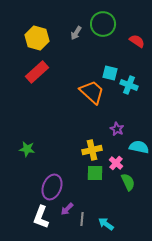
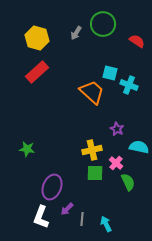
cyan arrow: rotated 28 degrees clockwise
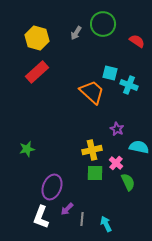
green star: rotated 21 degrees counterclockwise
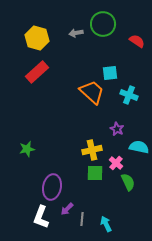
gray arrow: rotated 48 degrees clockwise
cyan square: rotated 21 degrees counterclockwise
cyan cross: moved 10 px down
purple ellipse: rotated 10 degrees counterclockwise
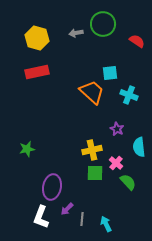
red rectangle: rotated 30 degrees clockwise
cyan semicircle: rotated 108 degrees counterclockwise
green semicircle: rotated 18 degrees counterclockwise
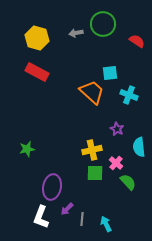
red rectangle: rotated 40 degrees clockwise
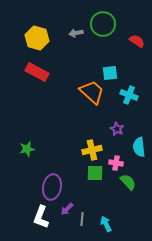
pink cross: rotated 32 degrees counterclockwise
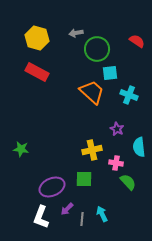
green circle: moved 6 px left, 25 px down
green star: moved 6 px left; rotated 21 degrees clockwise
green square: moved 11 px left, 6 px down
purple ellipse: rotated 55 degrees clockwise
cyan arrow: moved 4 px left, 10 px up
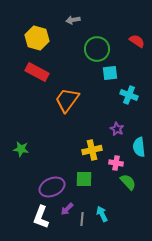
gray arrow: moved 3 px left, 13 px up
orange trapezoid: moved 25 px left, 8 px down; rotated 96 degrees counterclockwise
